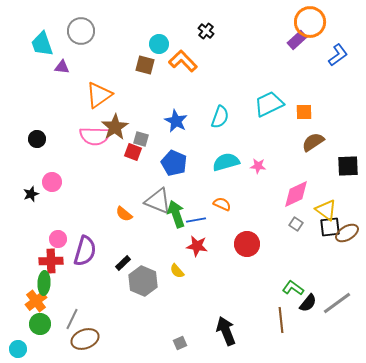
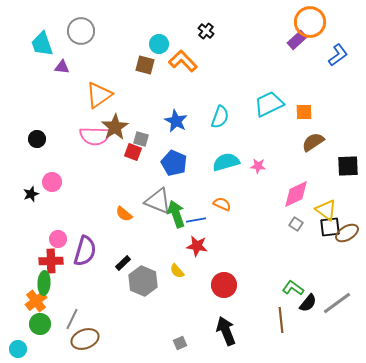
red circle at (247, 244): moved 23 px left, 41 px down
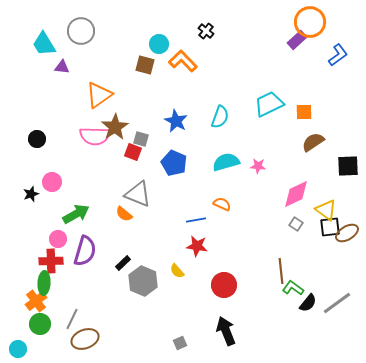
cyan trapezoid at (42, 44): moved 2 px right; rotated 12 degrees counterclockwise
gray triangle at (158, 201): moved 20 px left, 7 px up
green arrow at (176, 214): moved 100 px left; rotated 80 degrees clockwise
brown line at (281, 320): moved 49 px up
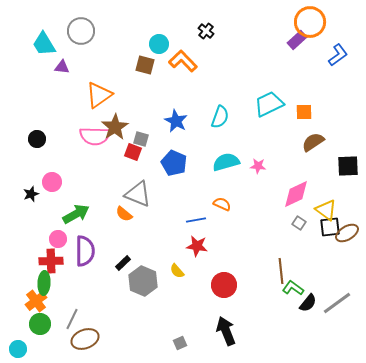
gray square at (296, 224): moved 3 px right, 1 px up
purple semicircle at (85, 251): rotated 16 degrees counterclockwise
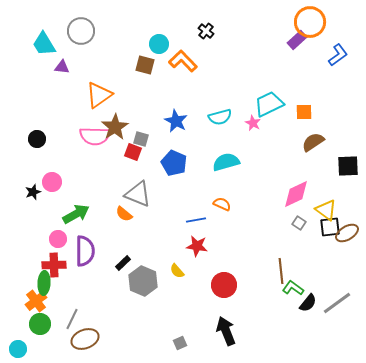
cyan semicircle at (220, 117): rotated 55 degrees clockwise
pink star at (258, 166): moved 5 px left, 43 px up; rotated 21 degrees clockwise
black star at (31, 194): moved 2 px right, 2 px up
red cross at (51, 261): moved 3 px right, 4 px down
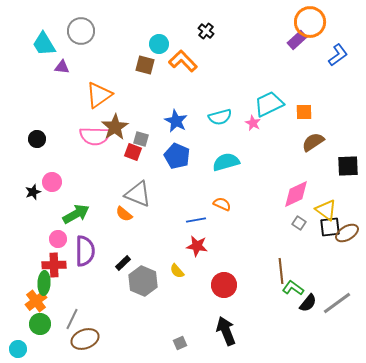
blue pentagon at (174, 163): moved 3 px right, 7 px up
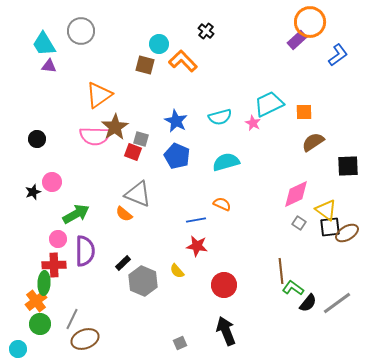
purple triangle at (62, 67): moved 13 px left, 1 px up
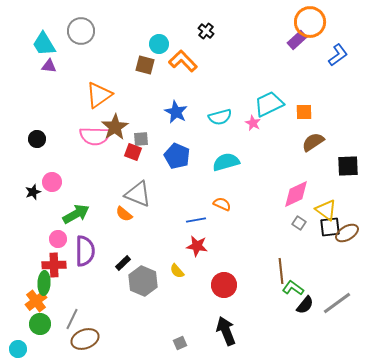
blue star at (176, 121): moved 9 px up
gray square at (141, 139): rotated 21 degrees counterclockwise
black semicircle at (308, 303): moved 3 px left, 2 px down
